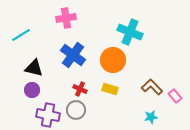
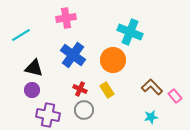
yellow rectangle: moved 3 px left, 1 px down; rotated 42 degrees clockwise
gray circle: moved 8 px right
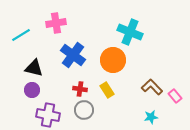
pink cross: moved 10 px left, 5 px down
red cross: rotated 16 degrees counterclockwise
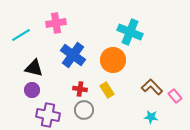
cyan star: rotated 16 degrees clockwise
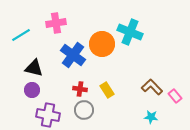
orange circle: moved 11 px left, 16 px up
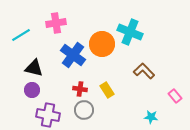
brown L-shape: moved 8 px left, 16 px up
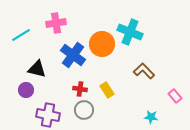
black triangle: moved 3 px right, 1 px down
purple circle: moved 6 px left
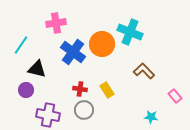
cyan line: moved 10 px down; rotated 24 degrees counterclockwise
blue cross: moved 3 px up
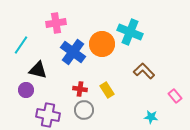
black triangle: moved 1 px right, 1 px down
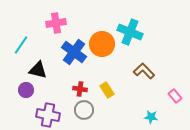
blue cross: moved 1 px right
